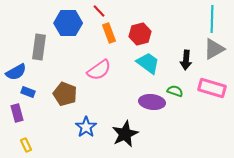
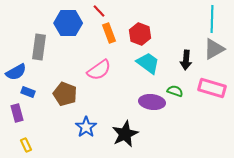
red hexagon: rotated 25 degrees counterclockwise
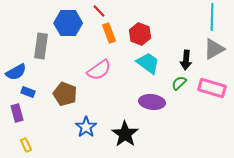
cyan line: moved 2 px up
gray rectangle: moved 2 px right, 1 px up
green semicircle: moved 4 px right, 8 px up; rotated 63 degrees counterclockwise
black star: rotated 12 degrees counterclockwise
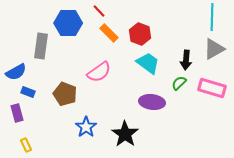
orange rectangle: rotated 24 degrees counterclockwise
pink semicircle: moved 2 px down
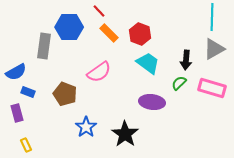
blue hexagon: moved 1 px right, 4 px down
gray rectangle: moved 3 px right
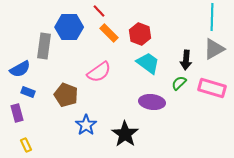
blue semicircle: moved 4 px right, 3 px up
brown pentagon: moved 1 px right, 1 px down
blue star: moved 2 px up
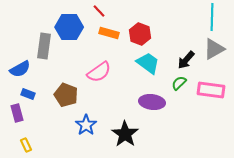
orange rectangle: rotated 30 degrees counterclockwise
black arrow: rotated 36 degrees clockwise
pink rectangle: moved 1 px left, 2 px down; rotated 8 degrees counterclockwise
blue rectangle: moved 2 px down
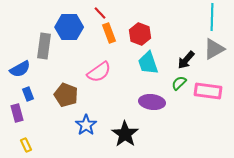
red line: moved 1 px right, 2 px down
orange rectangle: rotated 54 degrees clockwise
cyan trapezoid: rotated 145 degrees counterclockwise
pink rectangle: moved 3 px left, 1 px down
blue rectangle: rotated 48 degrees clockwise
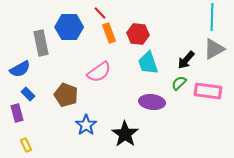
red hexagon: moved 2 px left; rotated 15 degrees counterclockwise
gray rectangle: moved 3 px left, 3 px up; rotated 20 degrees counterclockwise
blue rectangle: rotated 24 degrees counterclockwise
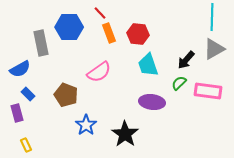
cyan trapezoid: moved 2 px down
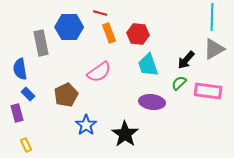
red line: rotated 32 degrees counterclockwise
blue semicircle: rotated 110 degrees clockwise
brown pentagon: rotated 25 degrees clockwise
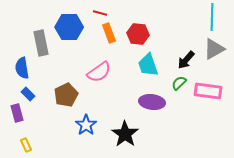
blue semicircle: moved 2 px right, 1 px up
